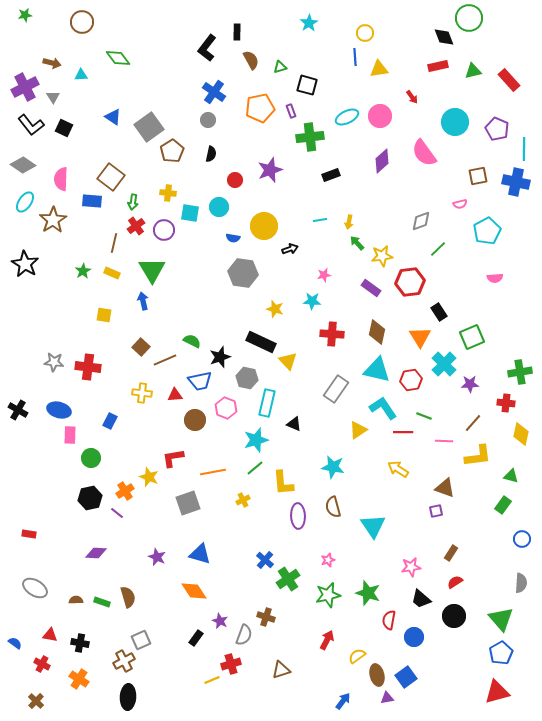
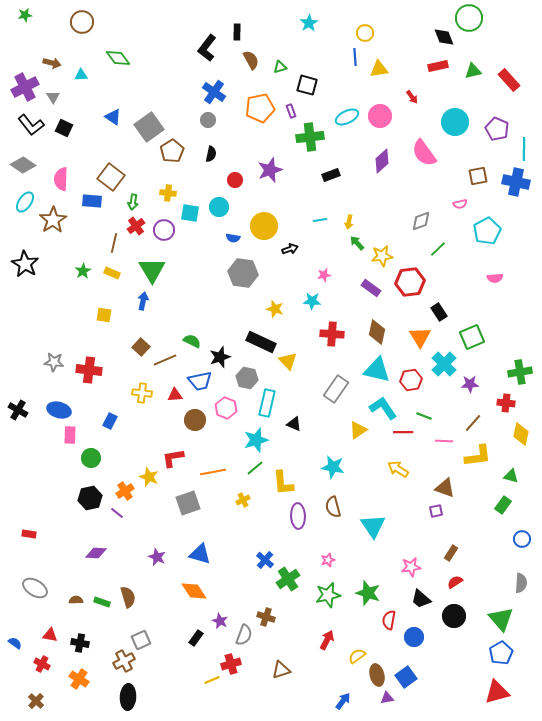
blue arrow at (143, 301): rotated 24 degrees clockwise
red cross at (88, 367): moved 1 px right, 3 px down
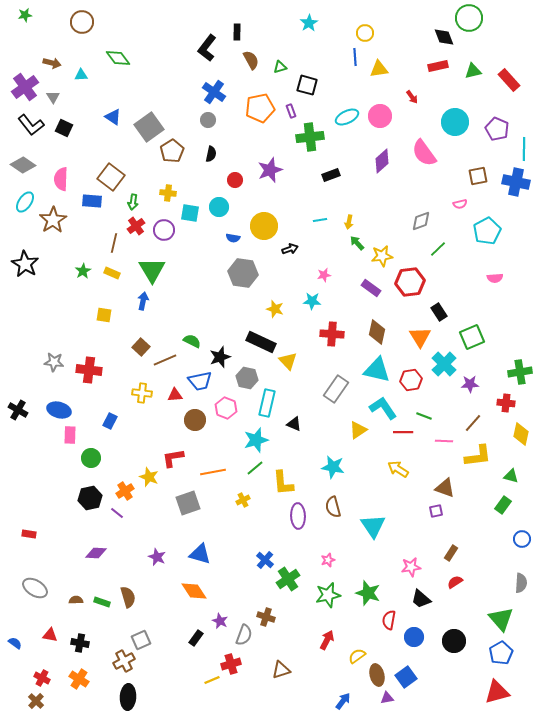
purple cross at (25, 87): rotated 8 degrees counterclockwise
black circle at (454, 616): moved 25 px down
red cross at (42, 664): moved 14 px down
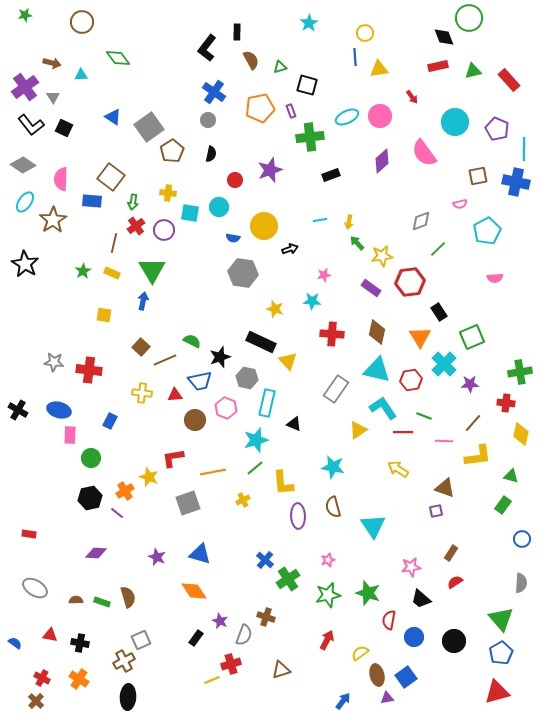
yellow semicircle at (357, 656): moved 3 px right, 3 px up
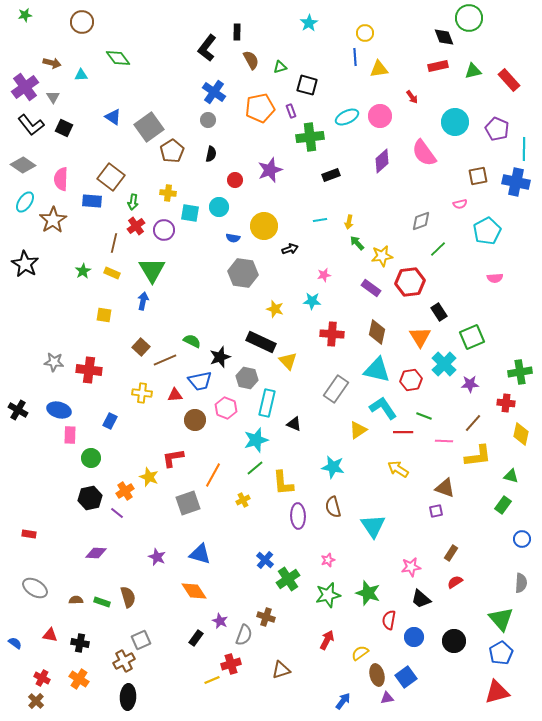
orange line at (213, 472): moved 3 px down; rotated 50 degrees counterclockwise
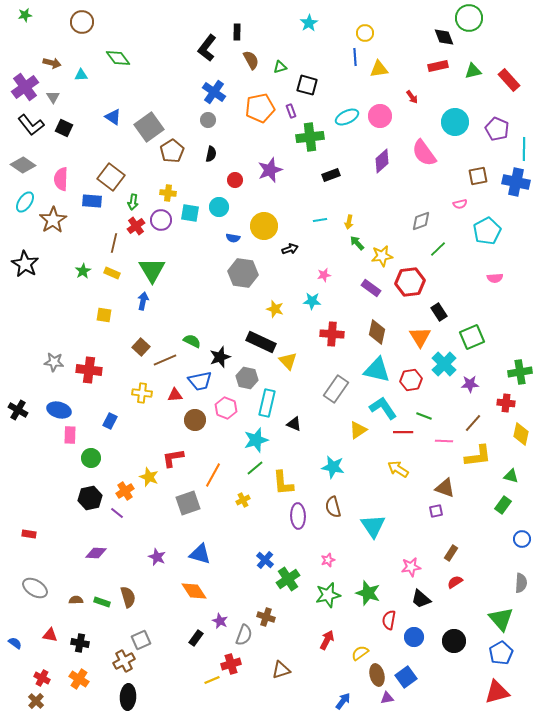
purple circle at (164, 230): moved 3 px left, 10 px up
